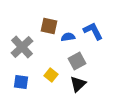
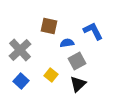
blue semicircle: moved 1 px left, 6 px down
gray cross: moved 2 px left, 3 px down
blue square: moved 1 px up; rotated 35 degrees clockwise
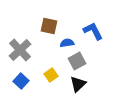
yellow square: rotated 16 degrees clockwise
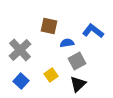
blue L-shape: rotated 25 degrees counterclockwise
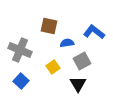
blue L-shape: moved 1 px right, 1 px down
gray cross: rotated 25 degrees counterclockwise
gray square: moved 5 px right
yellow square: moved 2 px right, 8 px up
black triangle: rotated 18 degrees counterclockwise
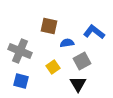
gray cross: moved 1 px down
blue square: rotated 28 degrees counterclockwise
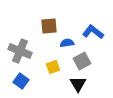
brown square: rotated 18 degrees counterclockwise
blue L-shape: moved 1 px left
yellow square: rotated 16 degrees clockwise
blue square: rotated 21 degrees clockwise
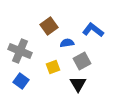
brown square: rotated 30 degrees counterclockwise
blue L-shape: moved 2 px up
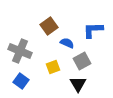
blue L-shape: rotated 40 degrees counterclockwise
blue semicircle: rotated 32 degrees clockwise
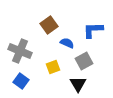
brown square: moved 1 px up
gray square: moved 2 px right
